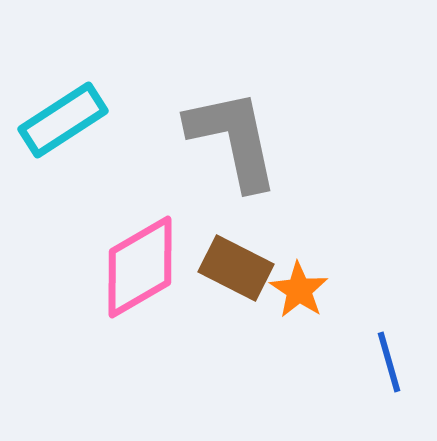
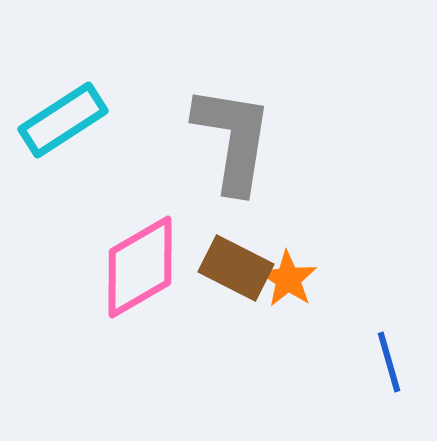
gray L-shape: rotated 21 degrees clockwise
orange star: moved 11 px left, 11 px up
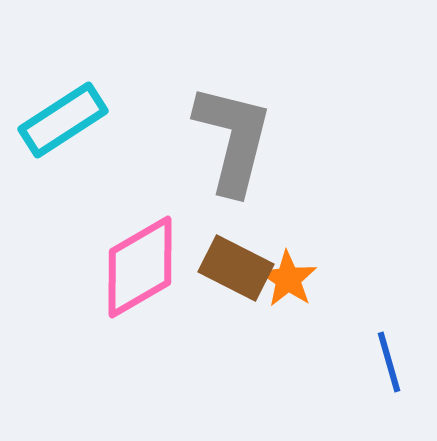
gray L-shape: rotated 5 degrees clockwise
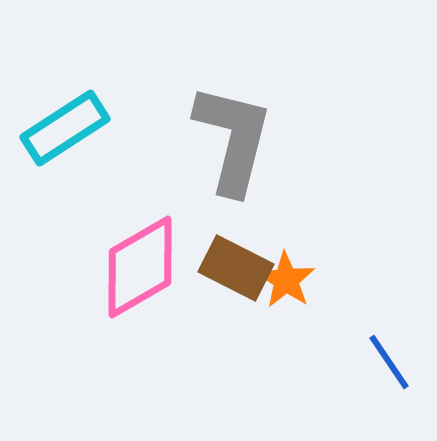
cyan rectangle: moved 2 px right, 8 px down
orange star: moved 2 px left, 1 px down
blue line: rotated 18 degrees counterclockwise
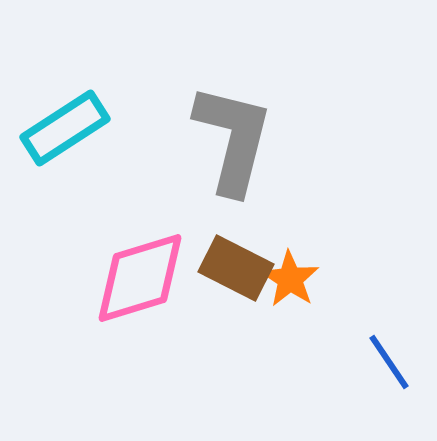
pink diamond: moved 11 px down; rotated 13 degrees clockwise
orange star: moved 4 px right, 1 px up
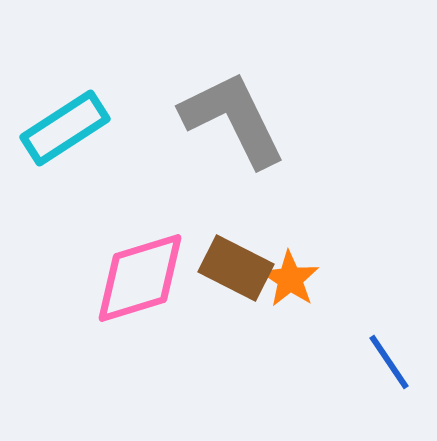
gray L-shape: moved 20 px up; rotated 40 degrees counterclockwise
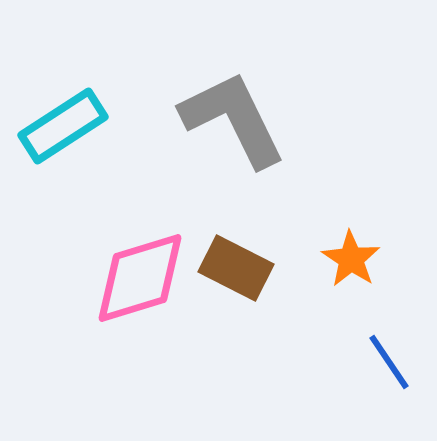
cyan rectangle: moved 2 px left, 2 px up
orange star: moved 61 px right, 20 px up
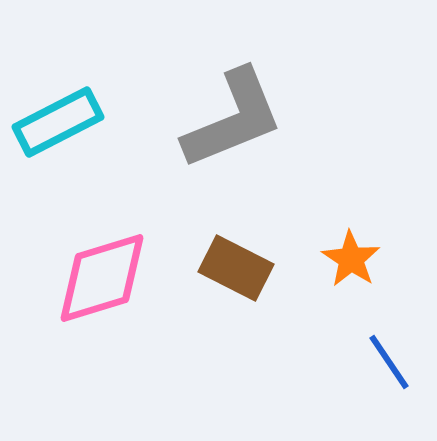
gray L-shape: rotated 94 degrees clockwise
cyan rectangle: moved 5 px left, 4 px up; rotated 6 degrees clockwise
pink diamond: moved 38 px left
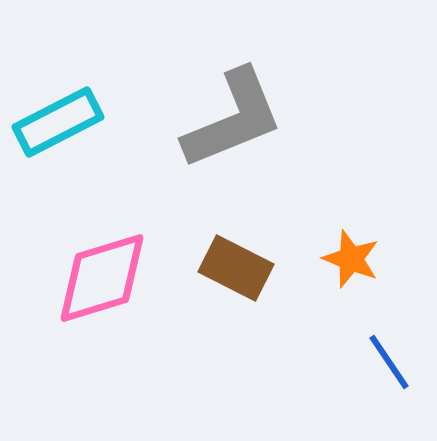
orange star: rotated 12 degrees counterclockwise
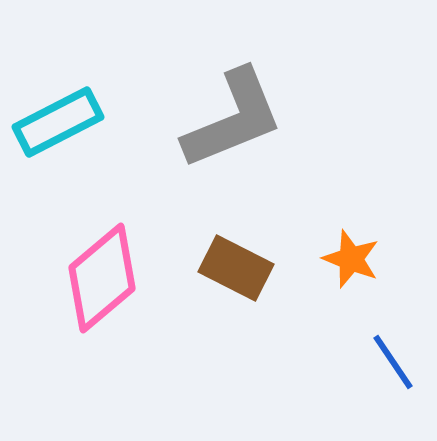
pink diamond: rotated 23 degrees counterclockwise
blue line: moved 4 px right
